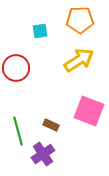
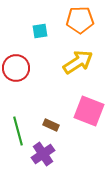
yellow arrow: moved 1 px left, 2 px down
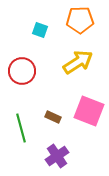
cyan square: moved 1 px up; rotated 28 degrees clockwise
red circle: moved 6 px right, 3 px down
brown rectangle: moved 2 px right, 8 px up
green line: moved 3 px right, 3 px up
purple cross: moved 14 px right, 2 px down
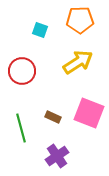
pink square: moved 2 px down
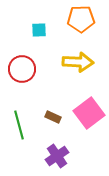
orange pentagon: moved 1 px right, 1 px up
cyan square: moved 1 px left; rotated 21 degrees counterclockwise
yellow arrow: rotated 36 degrees clockwise
red circle: moved 2 px up
pink square: rotated 32 degrees clockwise
green line: moved 2 px left, 3 px up
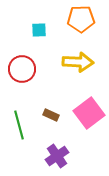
brown rectangle: moved 2 px left, 2 px up
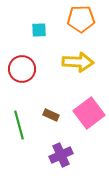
purple cross: moved 4 px right, 1 px up; rotated 10 degrees clockwise
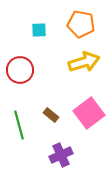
orange pentagon: moved 5 px down; rotated 12 degrees clockwise
yellow arrow: moved 6 px right; rotated 20 degrees counterclockwise
red circle: moved 2 px left, 1 px down
brown rectangle: rotated 14 degrees clockwise
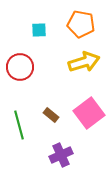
red circle: moved 3 px up
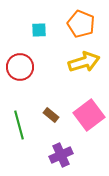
orange pentagon: rotated 12 degrees clockwise
pink square: moved 2 px down
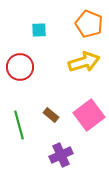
orange pentagon: moved 8 px right
